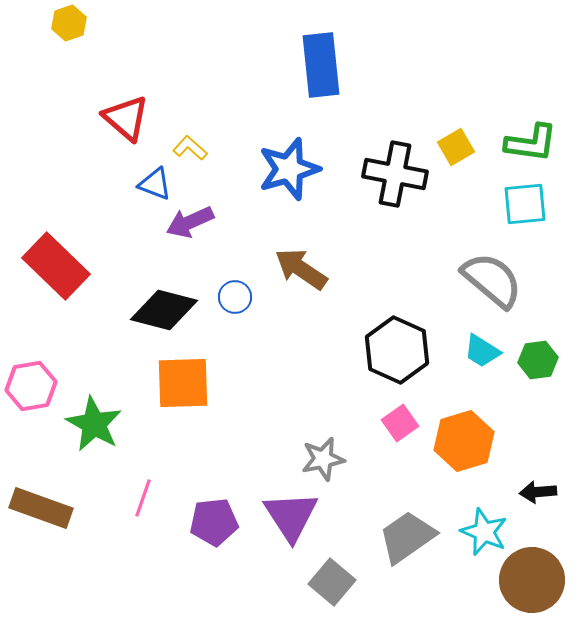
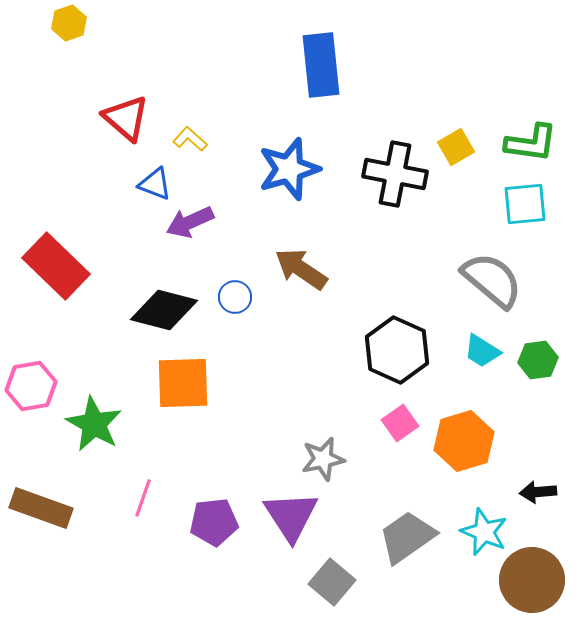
yellow L-shape: moved 9 px up
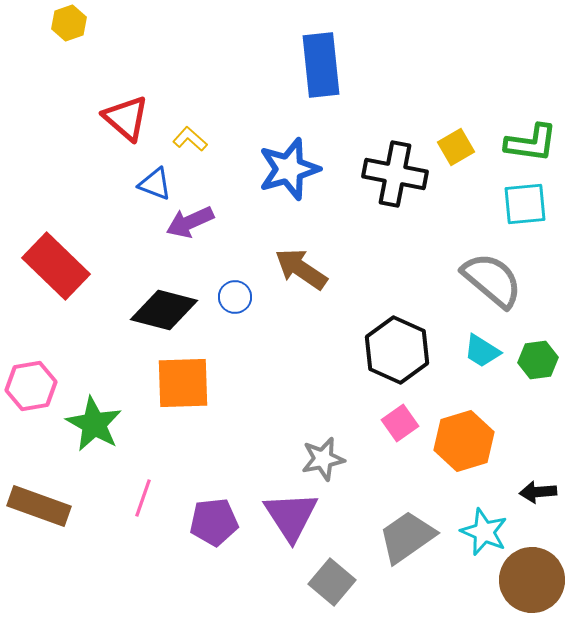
brown rectangle: moved 2 px left, 2 px up
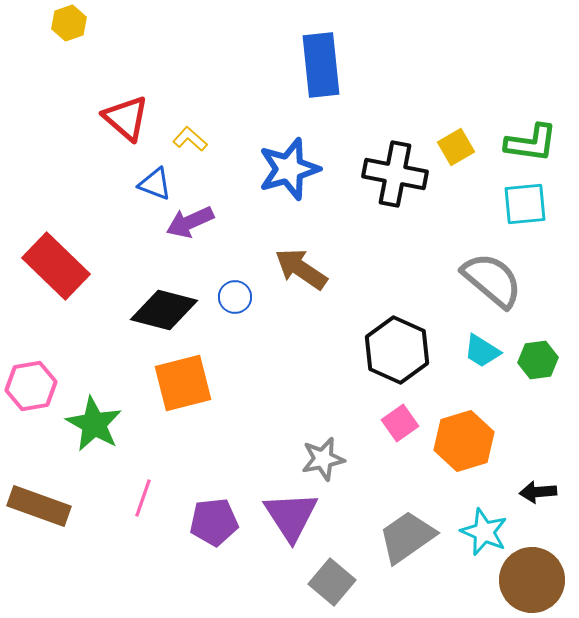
orange square: rotated 12 degrees counterclockwise
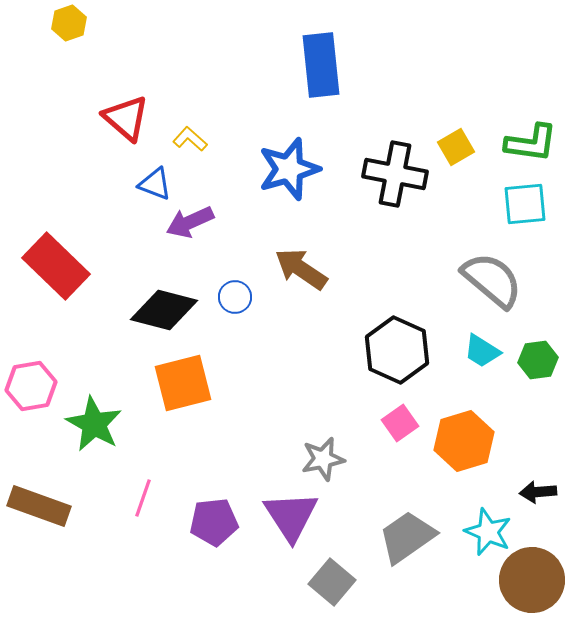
cyan star: moved 4 px right
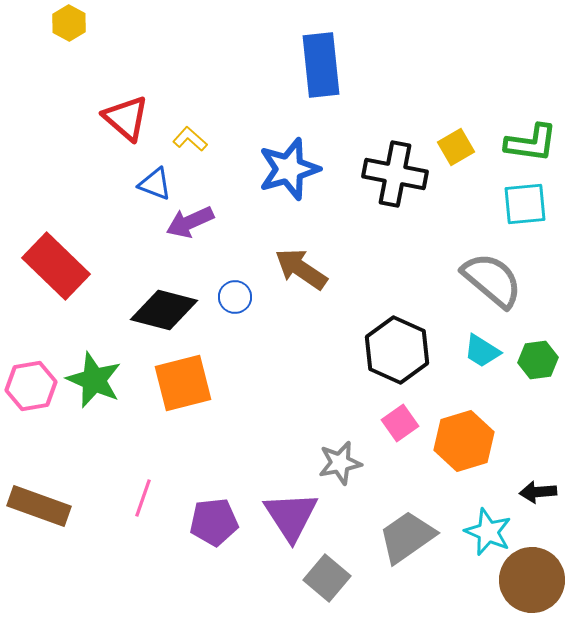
yellow hexagon: rotated 12 degrees counterclockwise
green star: moved 44 px up; rotated 6 degrees counterclockwise
gray star: moved 17 px right, 4 px down
gray square: moved 5 px left, 4 px up
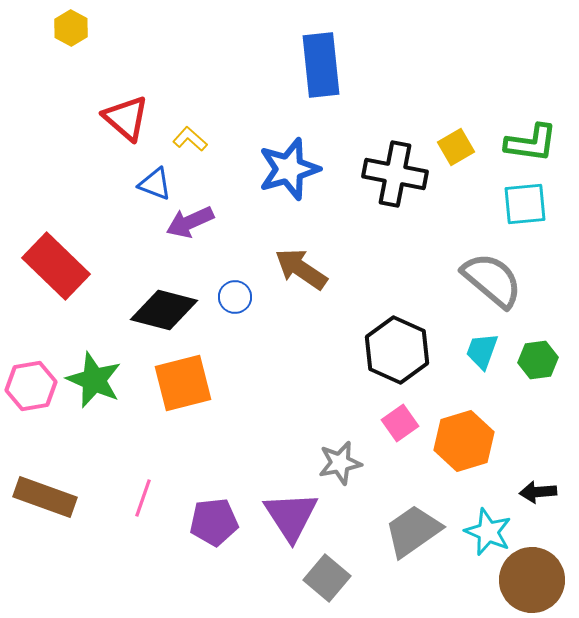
yellow hexagon: moved 2 px right, 5 px down
cyan trapezoid: rotated 78 degrees clockwise
brown rectangle: moved 6 px right, 9 px up
gray trapezoid: moved 6 px right, 6 px up
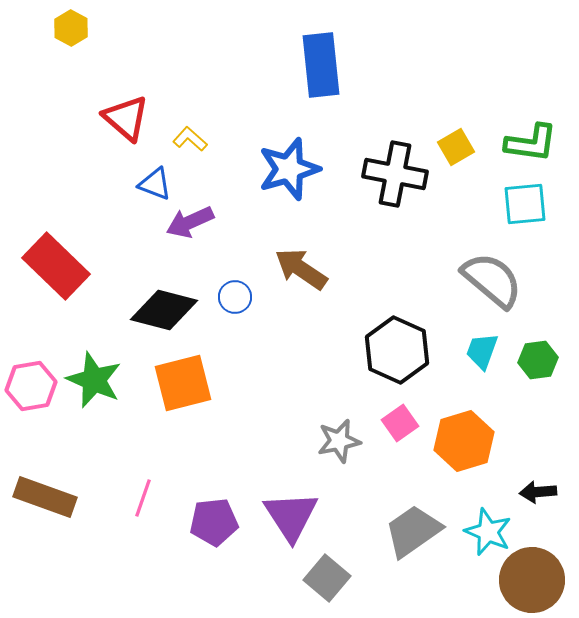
gray star: moved 1 px left, 22 px up
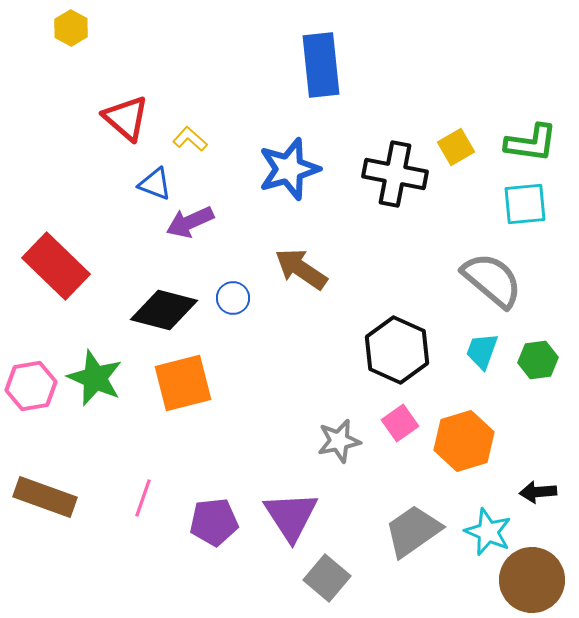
blue circle: moved 2 px left, 1 px down
green star: moved 1 px right, 2 px up
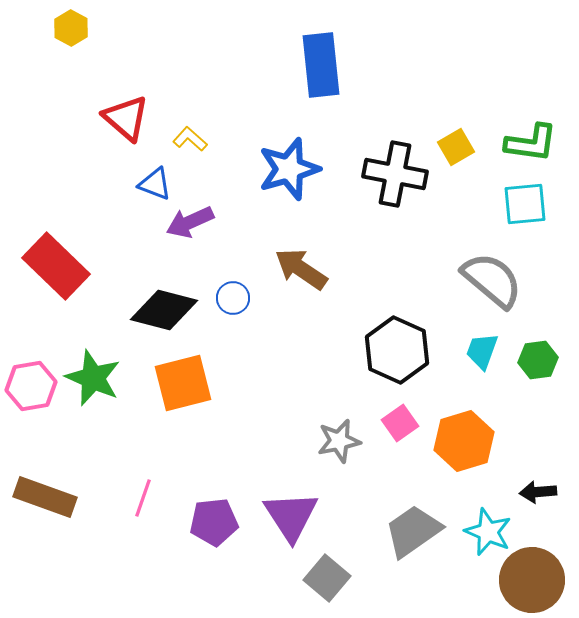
green star: moved 2 px left
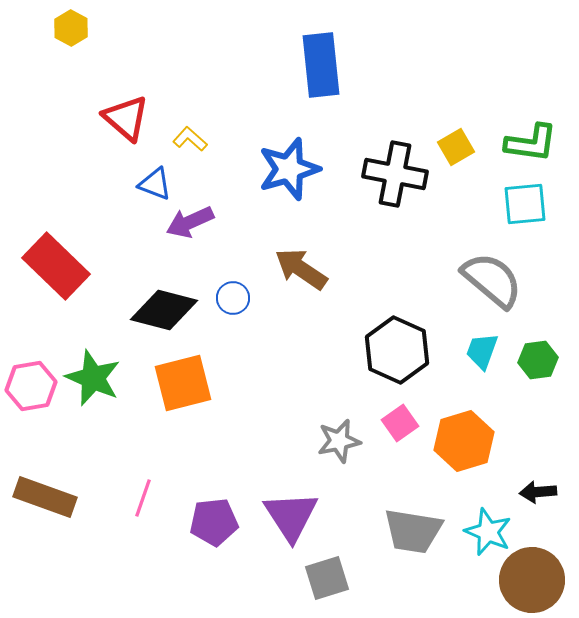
gray trapezoid: rotated 136 degrees counterclockwise
gray square: rotated 33 degrees clockwise
